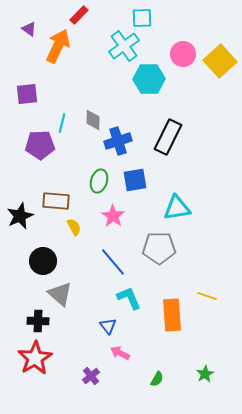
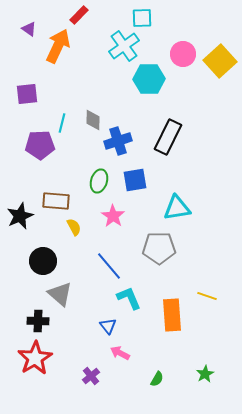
blue line: moved 4 px left, 4 px down
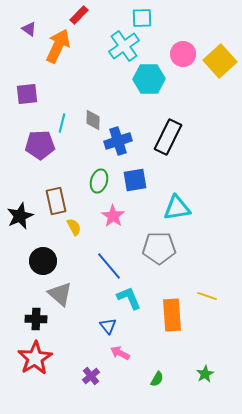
brown rectangle: rotated 72 degrees clockwise
black cross: moved 2 px left, 2 px up
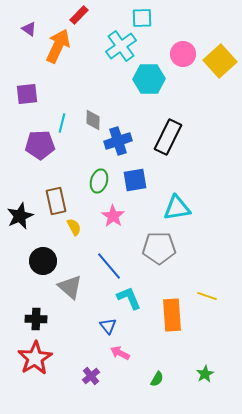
cyan cross: moved 3 px left
gray triangle: moved 10 px right, 7 px up
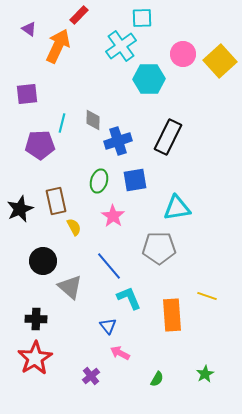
black star: moved 7 px up
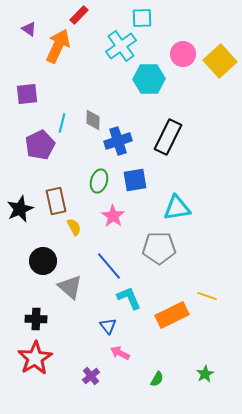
purple pentagon: rotated 24 degrees counterclockwise
orange rectangle: rotated 68 degrees clockwise
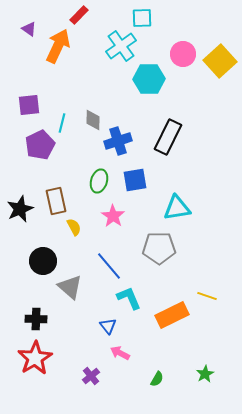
purple square: moved 2 px right, 11 px down
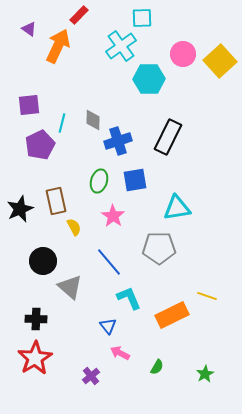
blue line: moved 4 px up
green semicircle: moved 12 px up
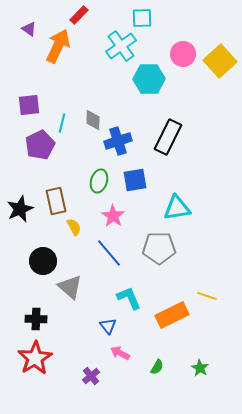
blue line: moved 9 px up
green star: moved 5 px left, 6 px up; rotated 12 degrees counterclockwise
